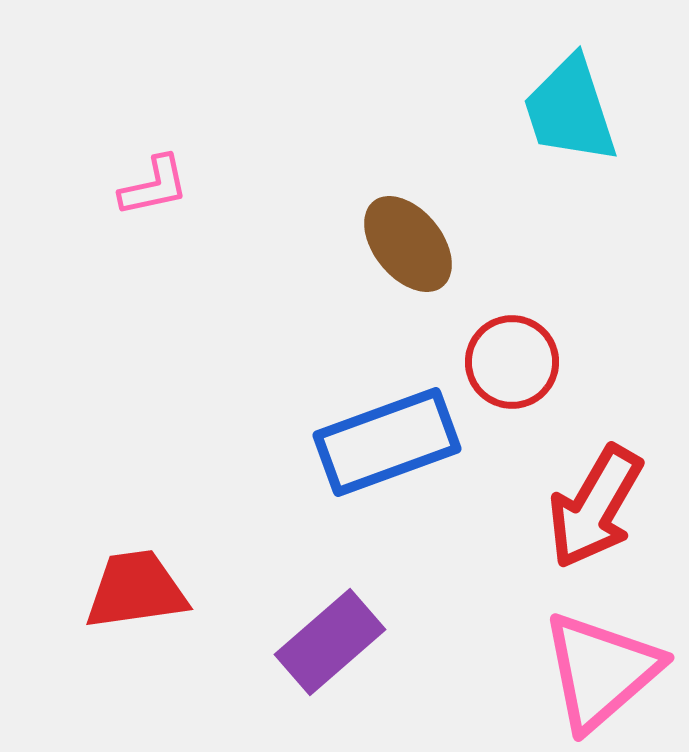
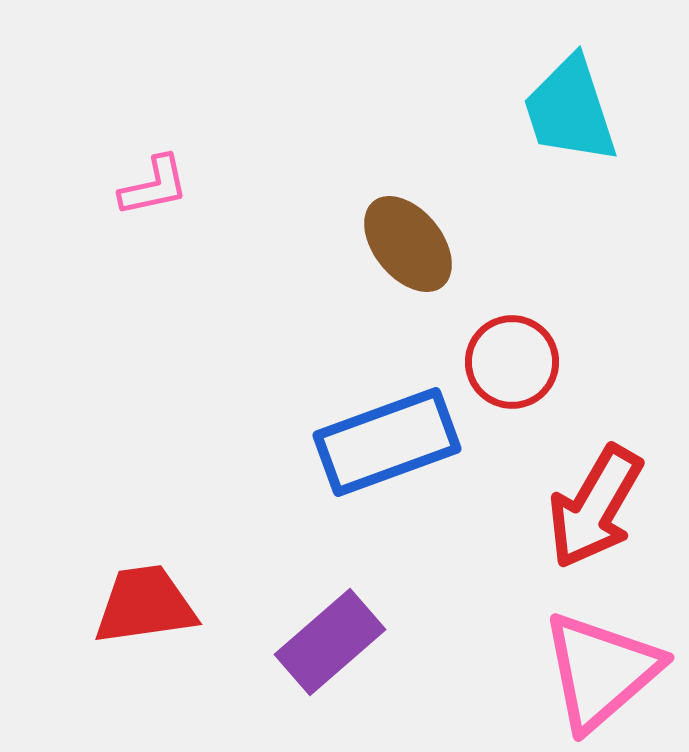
red trapezoid: moved 9 px right, 15 px down
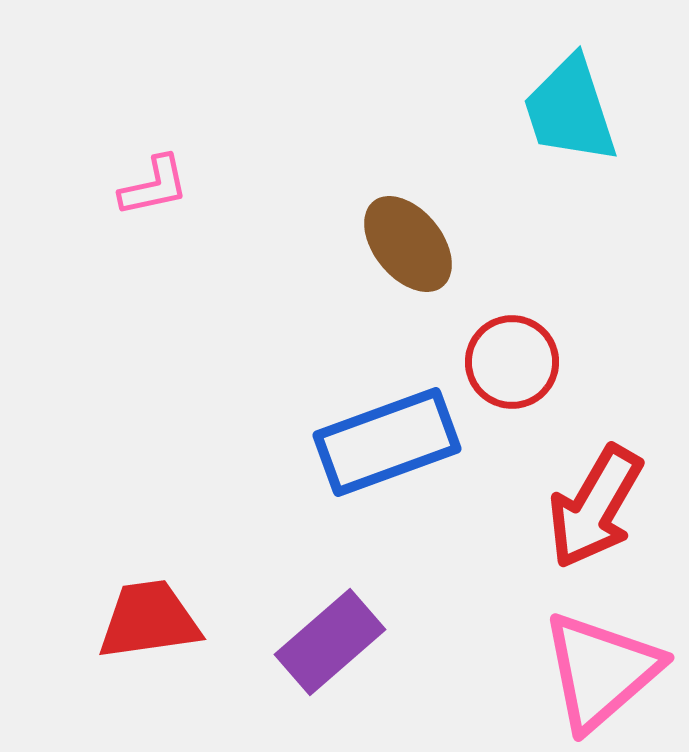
red trapezoid: moved 4 px right, 15 px down
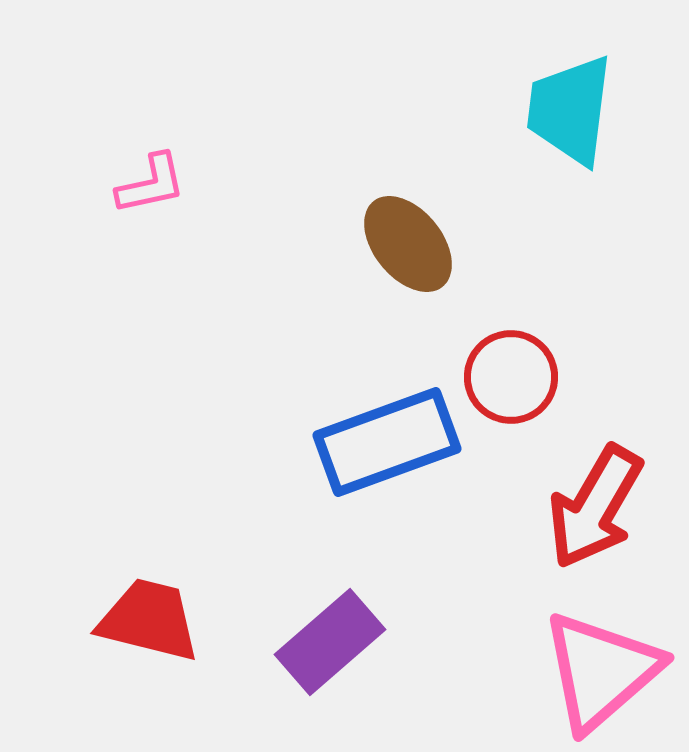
cyan trapezoid: rotated 25 degrees clockwise
pink L-shape: moved 3 px left, 2 px up
red circle: moved 1 px left, 15 px down
red trapezoid: rotated 22 degrees clockwise
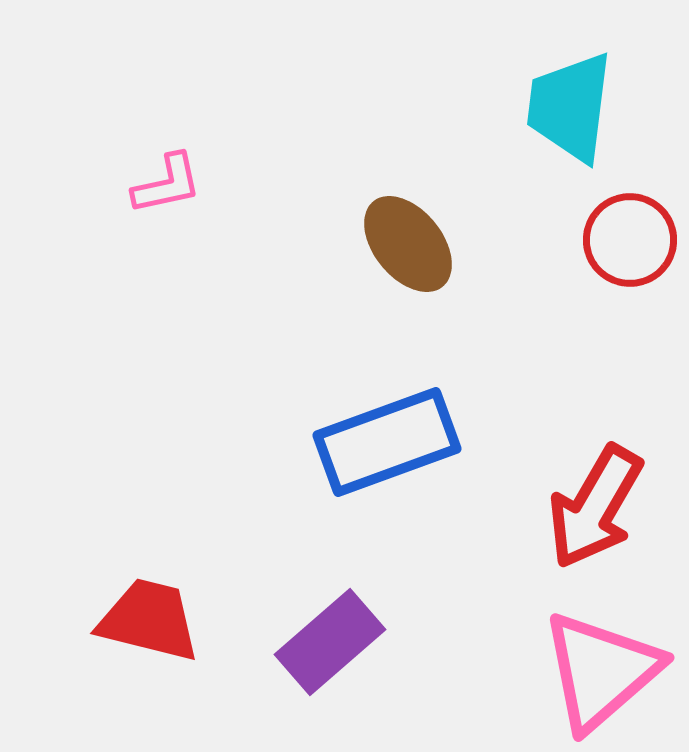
cyan trapezoid: moved 3 px up
pink L-shape: moved 16 px right
red circle: moved 119 px right, 137 px up
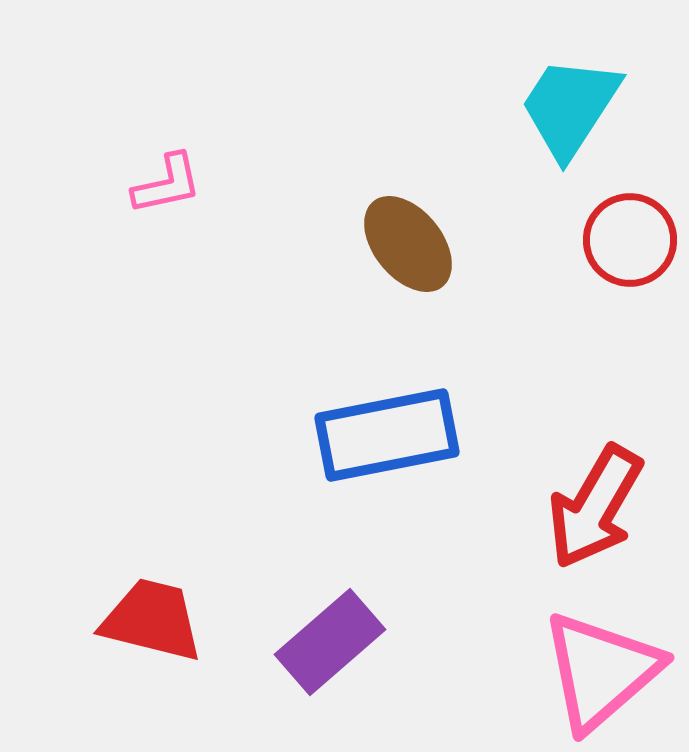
cyan trapezoid: rotated 26 degrees clockwise
blue rectangle: moved 7 px up; rotated 9 degrees clockwise
red trapezoid: moved 3 px right
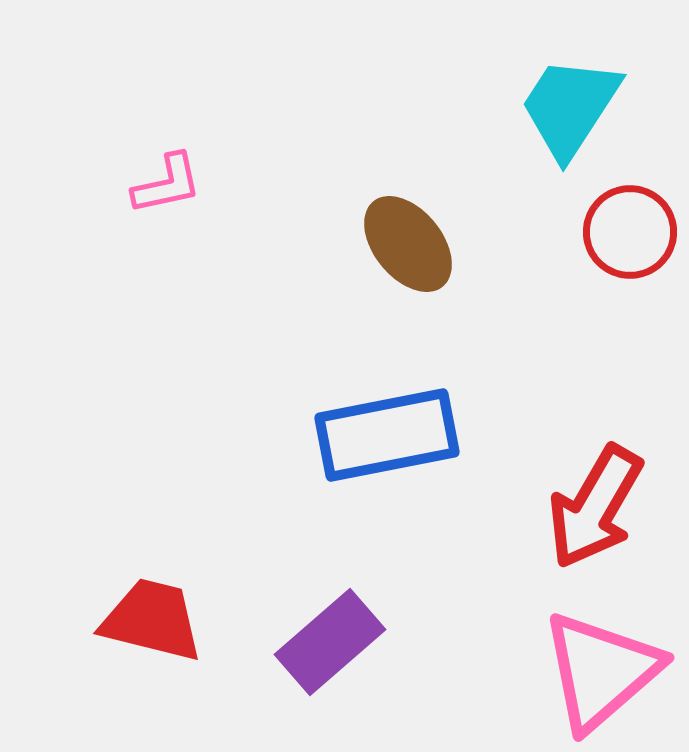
red circle: moved 8 px up
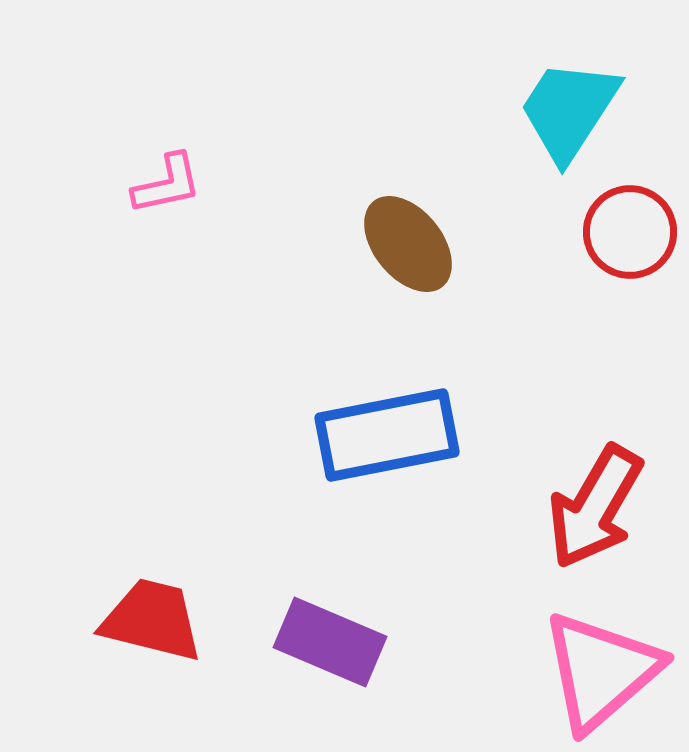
cyan trapezoid: moved 1 px left, 3 px down
purple rectangle: rotated 64 degrees clockwise
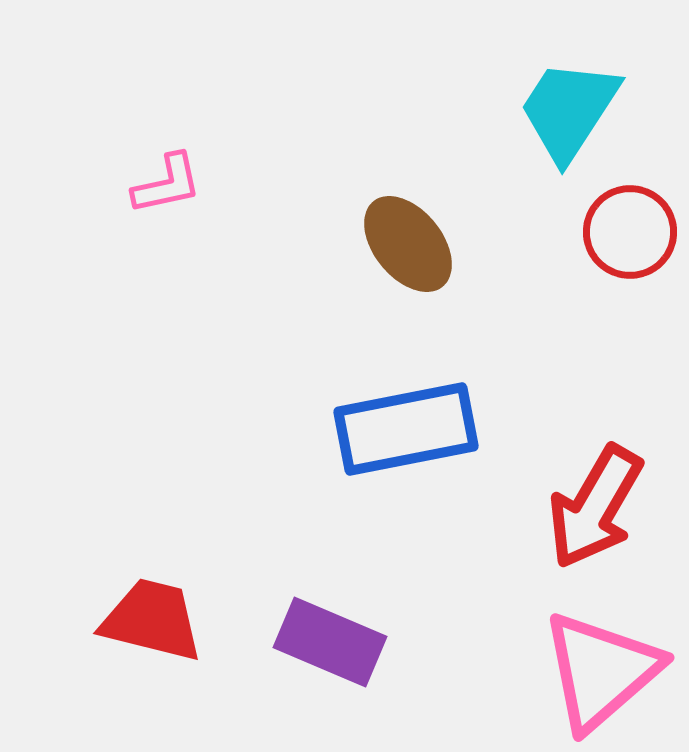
blue rectangle: moved 19 px right, 6 px up
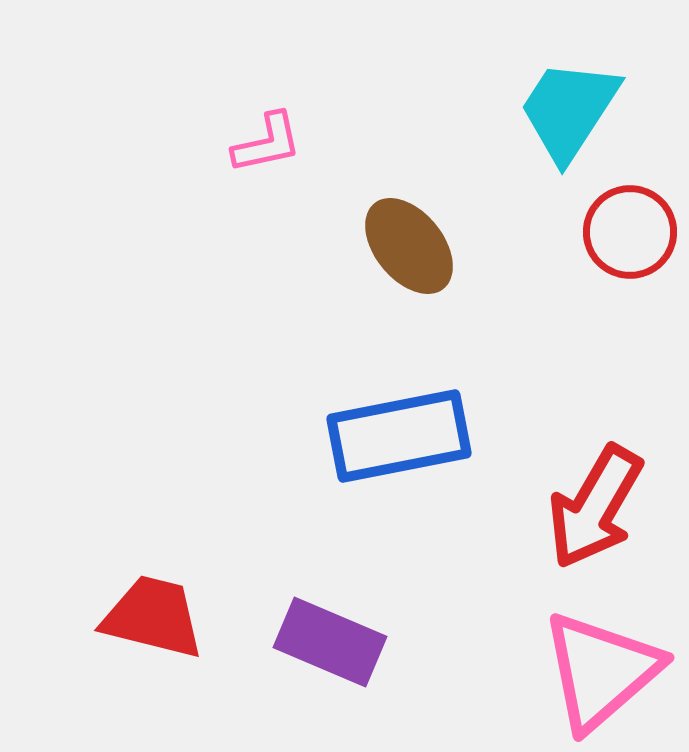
pink L-shape: moved 100 px right, 41 px up
brown ellipse: moved 1 px right, 2 px down
blue rectangle: moved 7 px left, 7 px down
red trapezoid: moved 1 px right, 3 px up
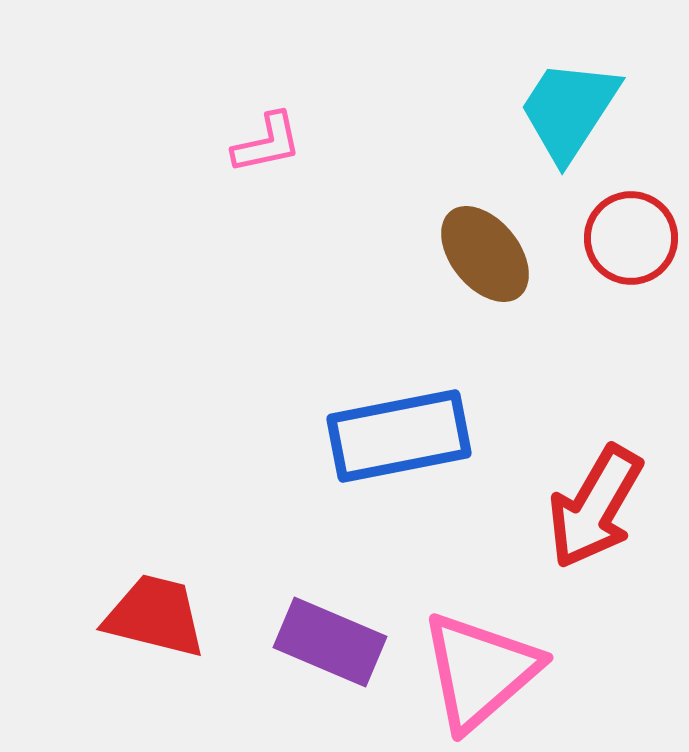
red circle: moved 1 px right, 6 px down
brown ellipse: moved 76 px right, 8 px down
red trapezoid: moved 2 px right, 1 px up
pink triangle: moved 121 px left
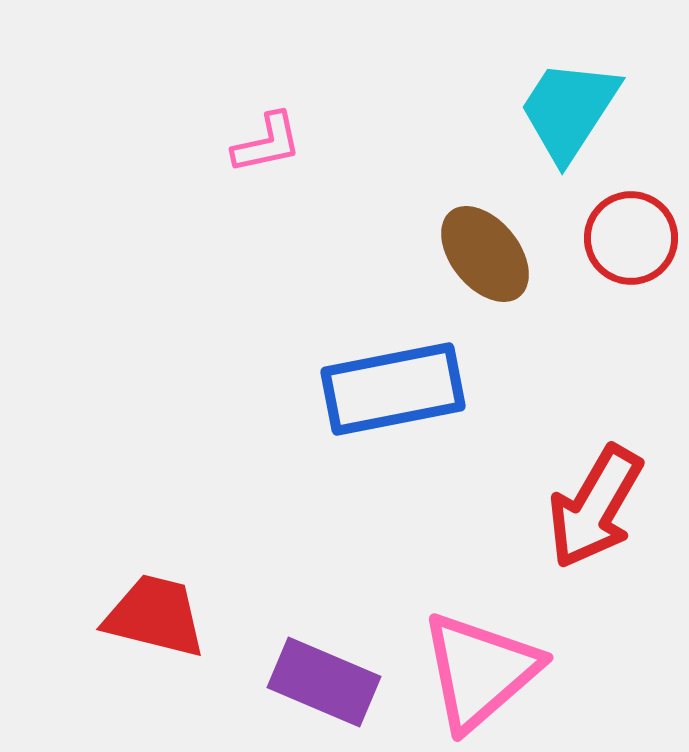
blue rectangle: moved 6 px left, 47 px up
purple rectangle: moved 6 px left, 40 px down
